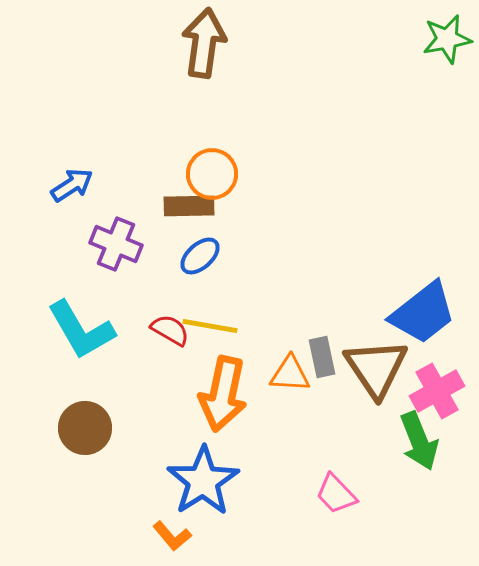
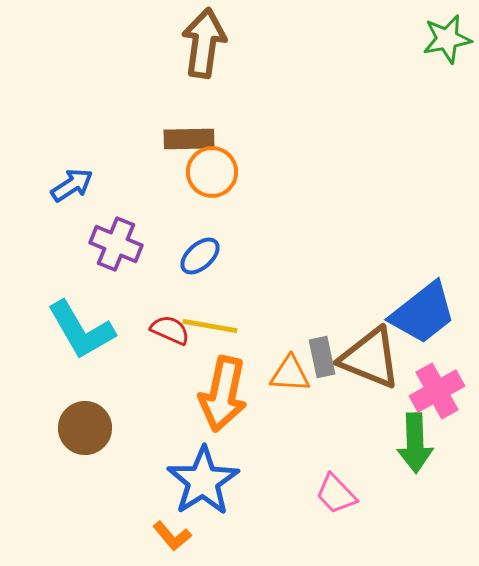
orange circle: moved 2 px up
brown rectangle: moved 67 px up
red semicircle: rotated 6 degrees counterclockwise
brown triangle: moved 6 px left, 10 px up; rotated 34 degrees counterclockwise
green arrow: moved 4 px left, 2 px down; rotated 20 degrees clockwise
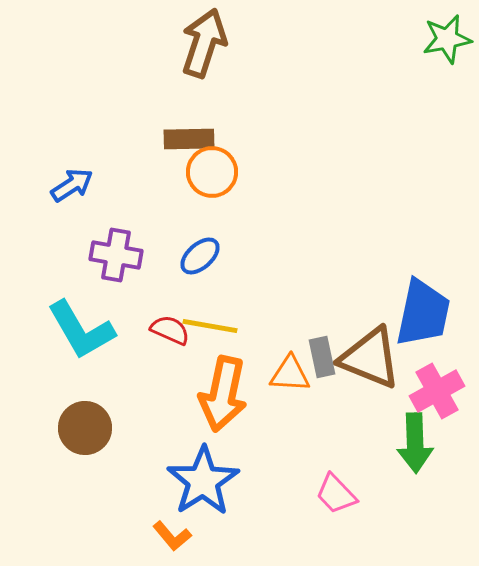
brown arrow: rotated 10 degrees clockwise
purple cross: moved 11 px down; rotated 12 degrees counterclockwise
blue trapezoid: rotated 40 degrees counterclockwise
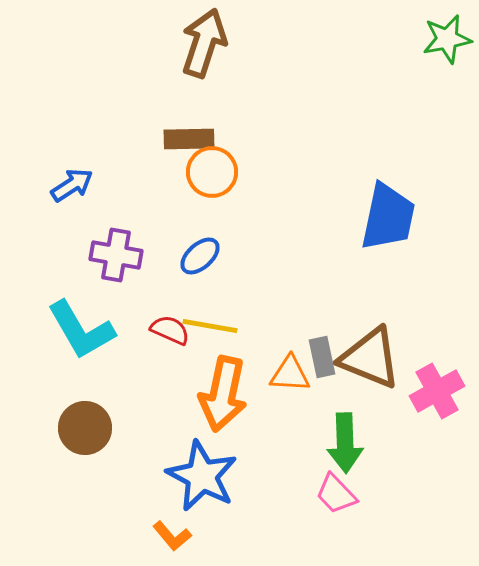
blue trapezoid: moved 35 px left, 96 px up
green arrow: moved 70 px left
blue star: moved 1 px left, 5 px up; rotated 12 degrees counterclockwise
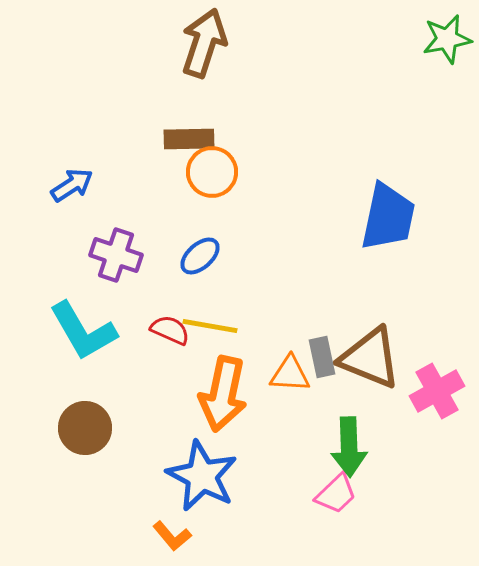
purple cross: rotated 9 degrees clockwise
cyan L-shape: moved 2 px right, 1 px down
green arrow: moved 4 px right, 4 px down
pink trapezoid: rotated 90 degrees counterclockwise
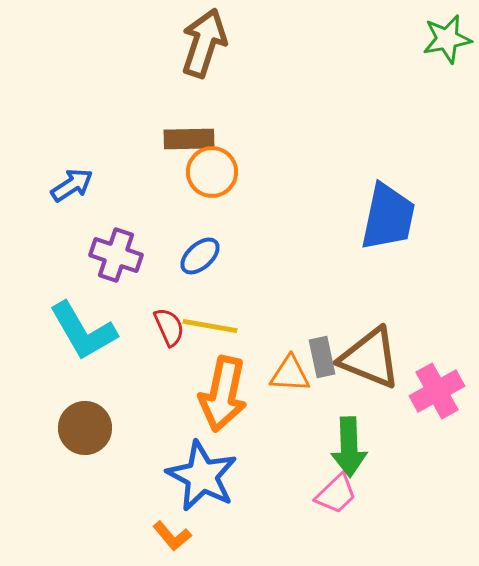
red semicircle: moved 1 px left, 3 px up; rotated 42 degrees clockwise
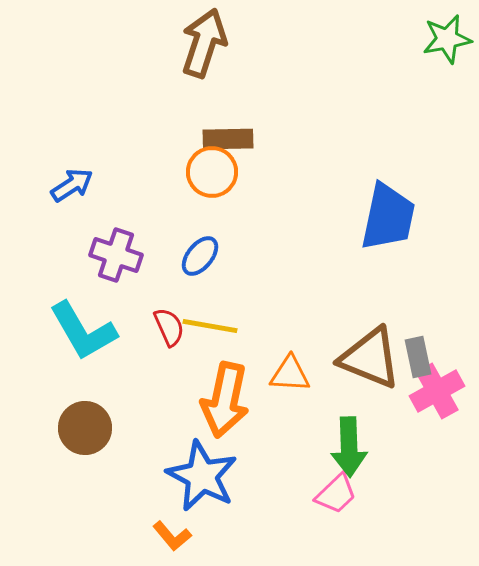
brown rectangle: moved 39 px right
blue ellipse: rotated 9 degrees counterclockwise
gray rectangle: moved 96 px right
orange arrow: moved 2 px right, 6 px down
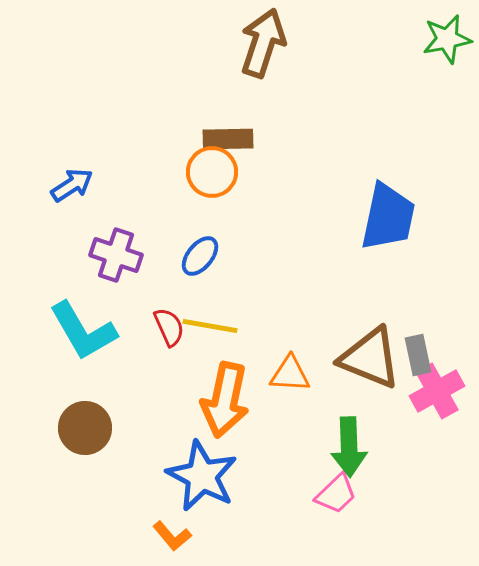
brown arrow: moved 59 px right
gray rectangle: moved 2 px up
